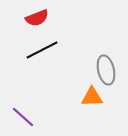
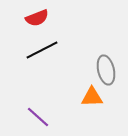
purple line: moved 15 px right
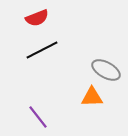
gray ellipse: rotated 48 degrees counterclockwise
purple line: rotated 10 degrees clockwise
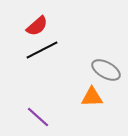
red semicircle: moved 8 px down; rotated 20 degrees counterclockwise
purple line: rotated 10 degrees counterclockwise
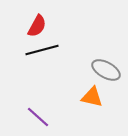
red semicircle: rotated 20 degrees counterclockwise
black line: rotated 12 degrees clockwise
orange triangle: rotated 15 degrees clockwise
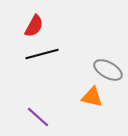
red semicircle: moved 3 px left
black line: moved 4 px down
gray ellipse: moved 2 px right
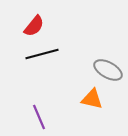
red semicircle: rotated 10 degrees clockwise
orange triangle: moved 2 px down
purple line: moved 1 px right; rotated 25 degrees clockwise
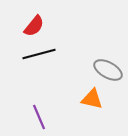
black line: moved 3 px left
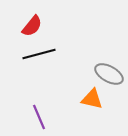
red semicircle: moved 2 px left
gray ellipse: moved 1 px right, 4 px down
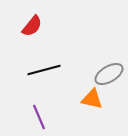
black line: moved 5 px right, 16 px down
gray ellipse: rotated 60 degrees counterclockwise
